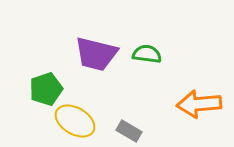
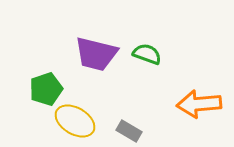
green semicircle: rotated 12 degrees clockwise
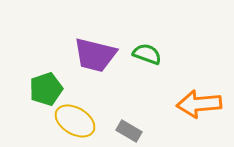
purple trapezoid: moved 1 px left, 1 px down
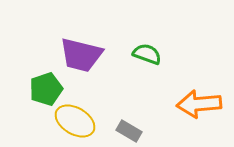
purple trapezoid: moved 14 px left
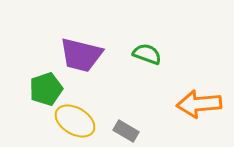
gray rectangle: moved 3 px left
